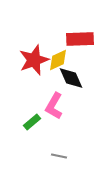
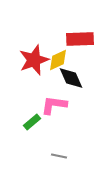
pink L-shape: moved 1 px up; rotated 68 degrees clockwise
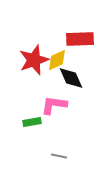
yellow diamond: moved 1 px left
green rectangle: rotated 30 degrees clockwise
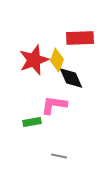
red rectangle: moved 1 px up
yellow diamond: rotated 45 degrees counterclockwise
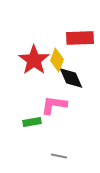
red star: rotated 16 degrees counterclockwise
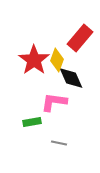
red rectangle: rotated 48 degrees counterclockwise
pink L-shape: moved 3 px up
gray line: moved 13 px up
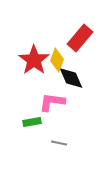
pink L-shape: moved 2 px left
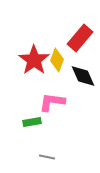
black diamond: moved 12 px right, 2 px up
gray line: moved 12 px left, 14 px down
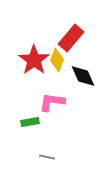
red rectangle: moved 9 px left
green rectangle: moved 2 px left
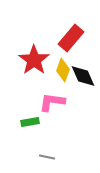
yellow diamond: moved 6 px right, 10 px down
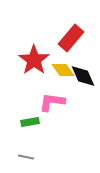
yellow diamond: rotated 55 degrees counterclockwise
gray line: moved 21 px left
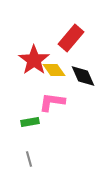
yellow diamond: moved 9 px left
gray line: moved 3 px right, 2 px down; rotated 63 degrees clockwise
